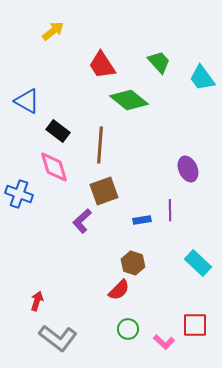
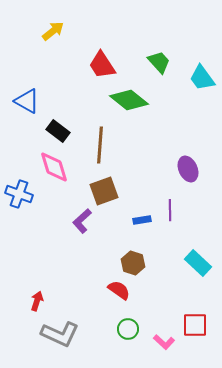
red semicircle: rotated 100 degrees counterclockwise
gray L-shape: moved 2 px right, 4 px up; rotated 12 degrees counterclockwise
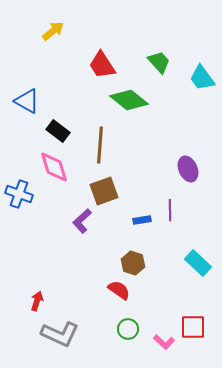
red square: moved 2 px left, 2 px down
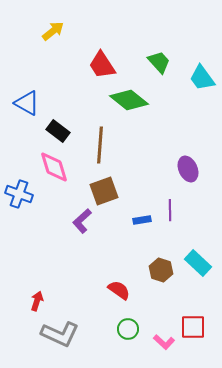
blue triangle: moved 2 px down
brown hexagon: moved 28 px right, 7 px down
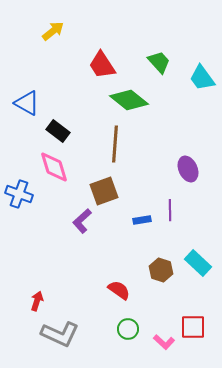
brown line: moved 15 px right, 1 px up
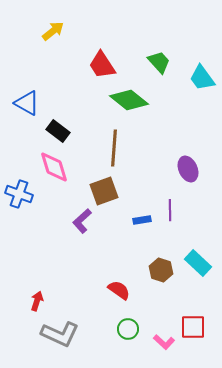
brown line: moved 1 px left, 4 px down
